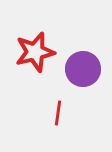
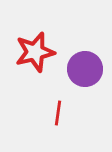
purple circle: moved 2 px right
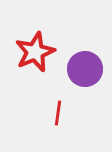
red star: rotated 9 degrees counterclockwise
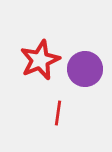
red star: moved 5 px right, 8 px down
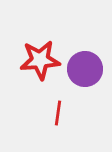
red star: rotated 18 degrees clockwise
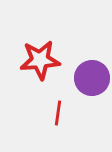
purple circle: moved 7 px right, 9 px down
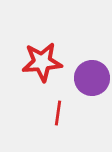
red star: moved 2 px right, 2 px down
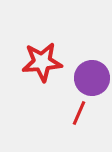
red line: moved 21 px right; rotated 15 degrees clockwise
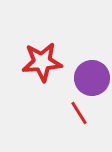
red line: rotated 55 degrees counterclockwise
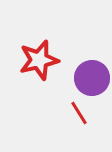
red star: moved 3 px left, 2 px up; rotated 9 degrees counterclockwise
